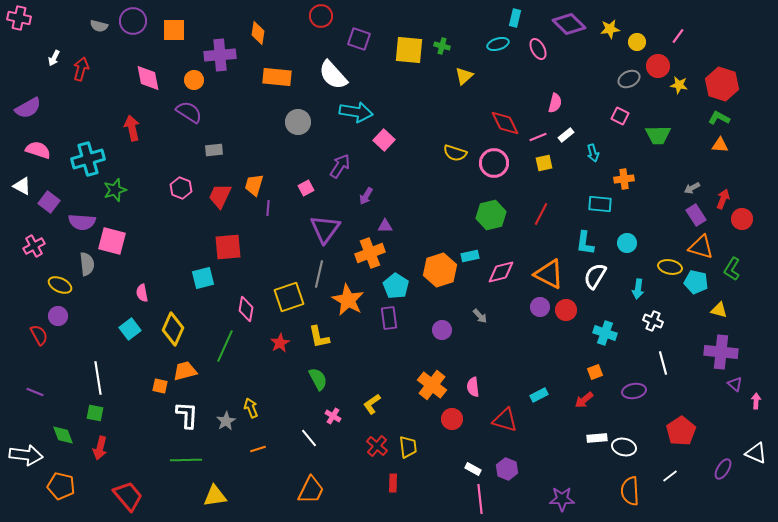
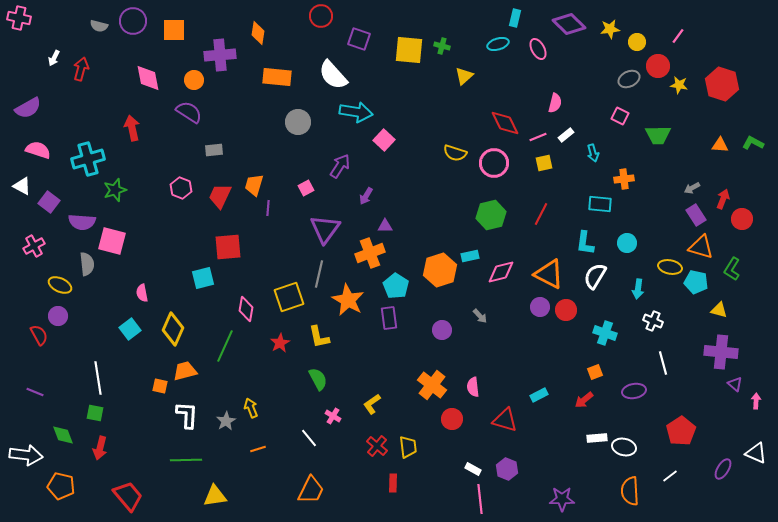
green L-shape at (719, 118): moved 34 px right, 25 px down
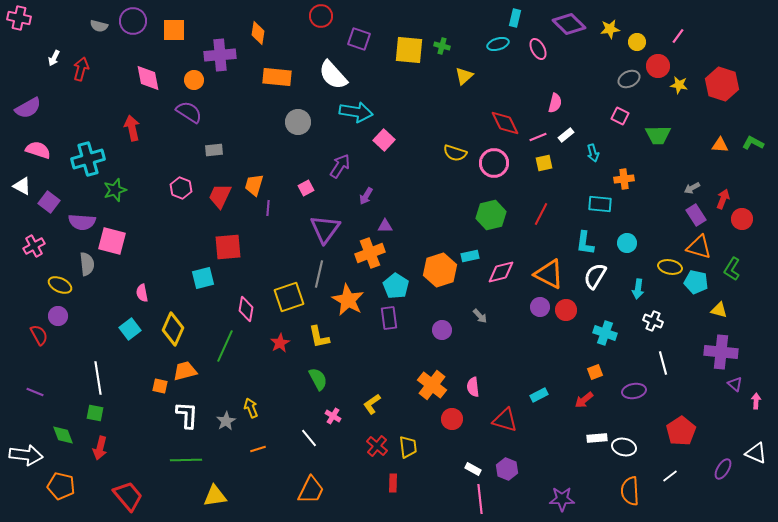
orange triangle at (701, 247): moved 2 px left
